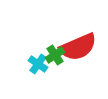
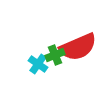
green cross: rotated 12 degrees clockwise
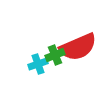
cyan cross: rotated 36 degrees clockwise
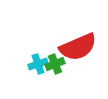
green cross: moved 9 px down
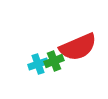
green cross: moved 1 px left, 3 px up
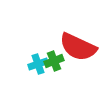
red semicircle: rotated 48 degrees clockwise
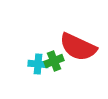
cyan cross: rotated 24 degrees clockwise
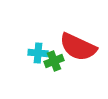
cyan cross: moved 11 px up
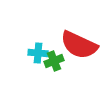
red semicircle: moved 1 px right, 2 px up
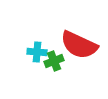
cyan cross: moved 1 px left, 1 px up
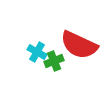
cyan cross: rotated 24 degrees clockwise
